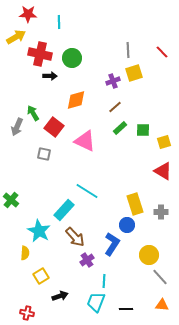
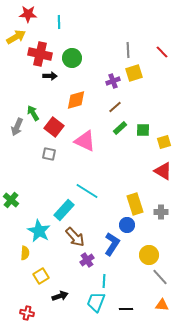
gray square at (44, 154): moved 5 px right
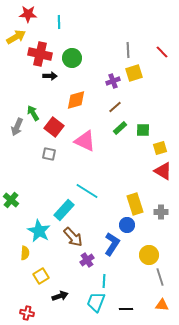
yellow square at (164, 142): moved 4 px left, 6 px down
brown arrow at (75, 237): moved 2 px left
gray line at (160, 277): rotated 24 degrees clockwise
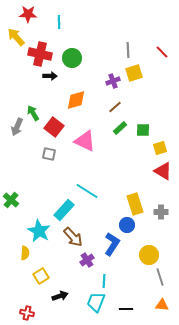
yellow arrow at (16, 37): rotated 102 degrees counterclockwise
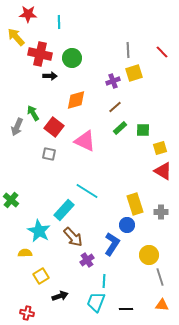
yellow semicircle at (25, 253): rotated 96 degrees counterclockwise
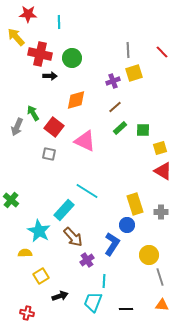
cyan trapezoid at (96, 302): moved 3 px left
